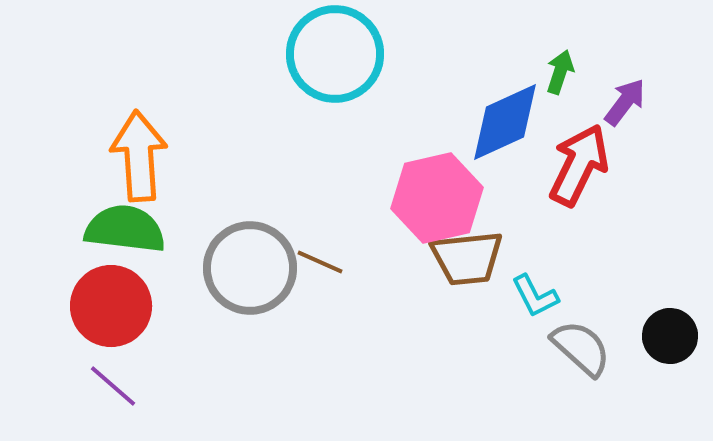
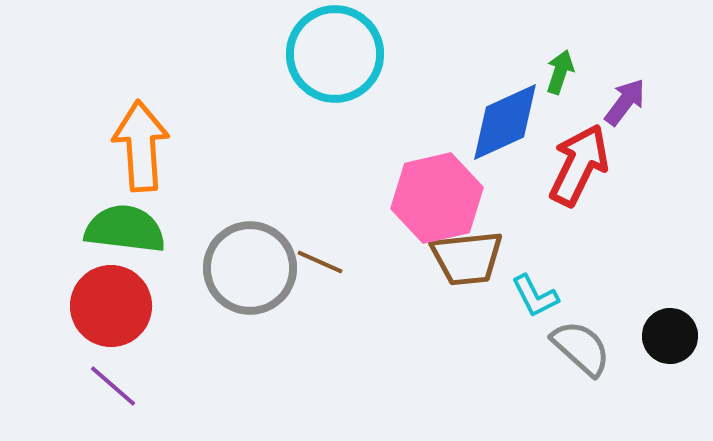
orange arrow: moved 2 px right, 10 px up
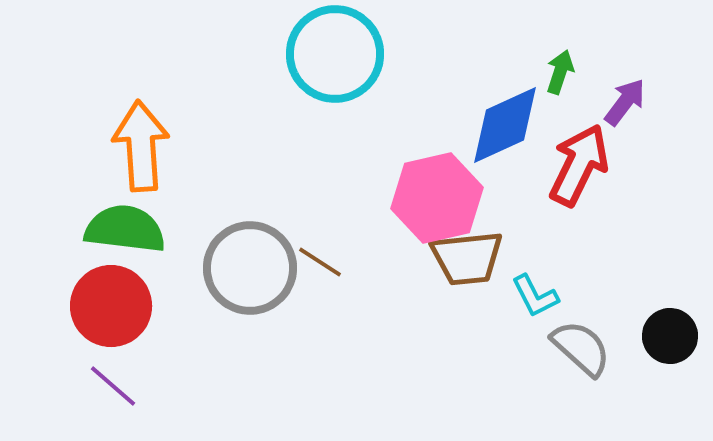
blue diamond: moved 3 px down
brown line: rotated 9 degrees clockwise
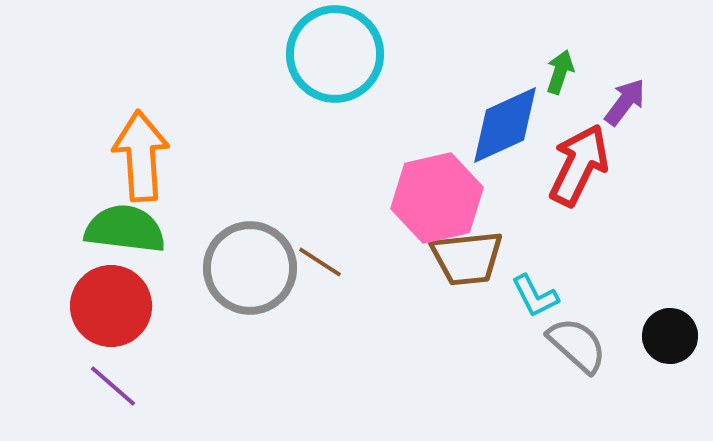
orange arrow: moved 10 px down
gray semicircle: moved 4 px left, 3 px up
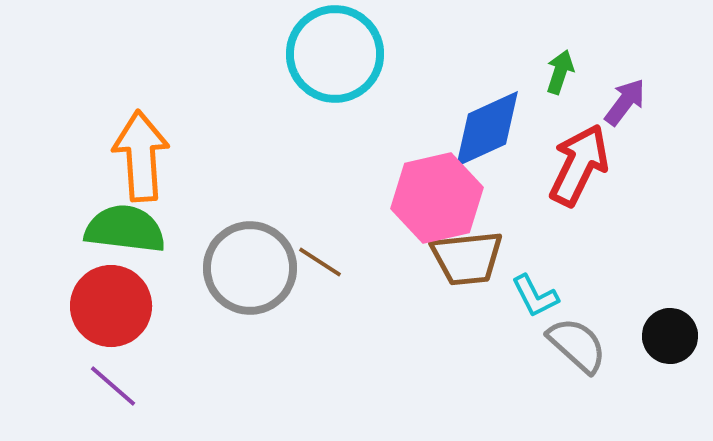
blue diamond: moved 18 px left, 4 px down
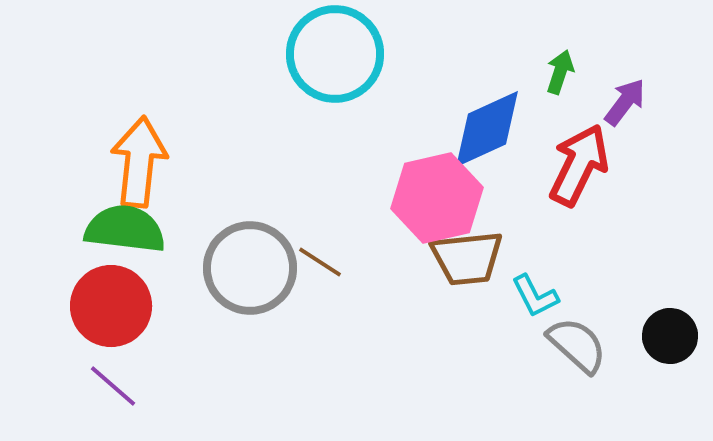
orange arrow: moved 2 px left, 6 px down; rotated 10 degrees clockwise
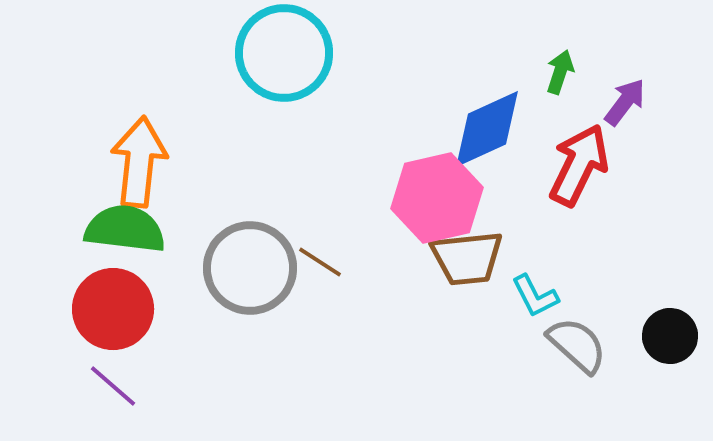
cyan circle: moved 51 px left, 1 px up
red circle: moved 2 px right, 3 px down
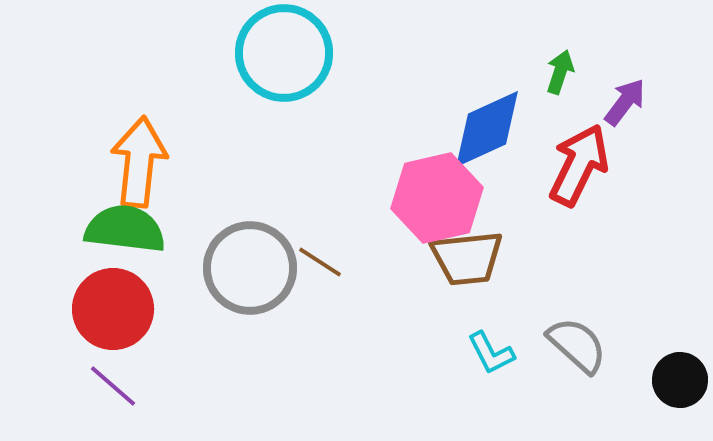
cyan L-shape: moved 44 px left, 57 px down
black circle: moved 10 px right, 44 px down
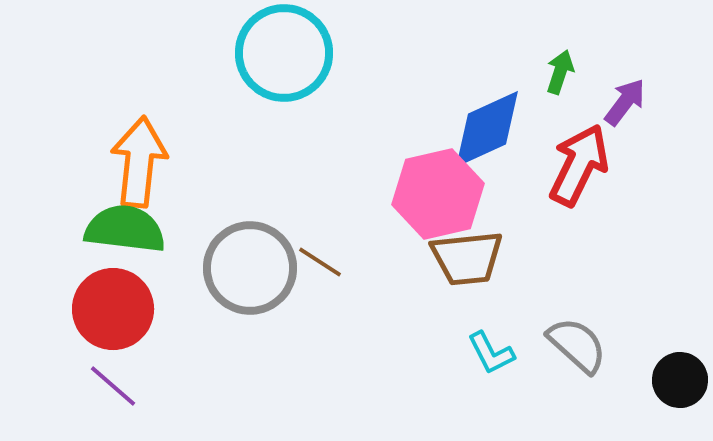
pink hexagon: moved 1 px right, 4 px up
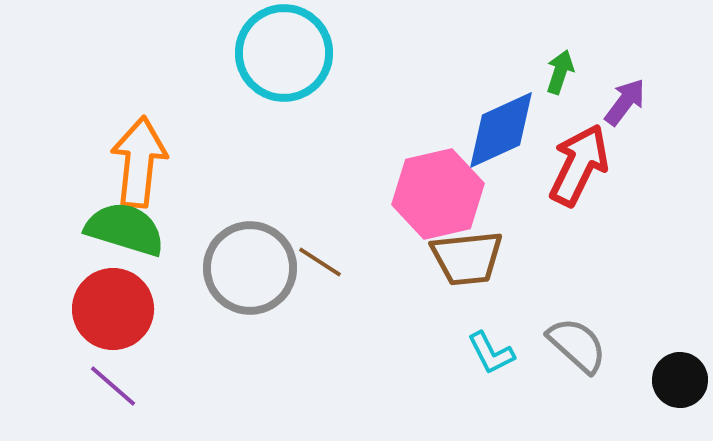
blue diamond: moved 14 px right, 1 px down
green semicircle: rotated 10 degrees clockwise
